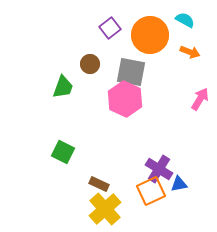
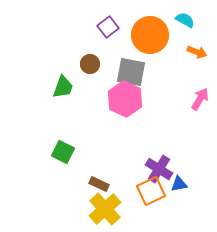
purple square: moved 2 px left, 1 px up
orange arrow: moved 7 px right
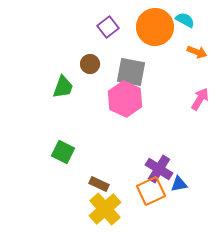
orange circle: moved 5 px right, 8 px up
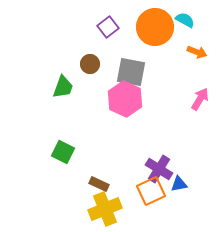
yellow cross: rotated 20 degrees clockwise
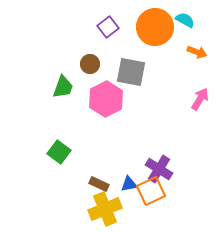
pink hexagon: moved 19 px left; rotated 8 degrees clockwise
green square: moved 4 px left; rotated 10 degrees clockwise
blue triangle: moved 50 px left
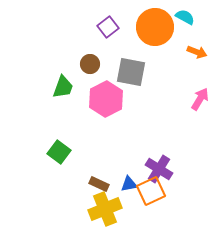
cyan semicircle: moved 3 px up
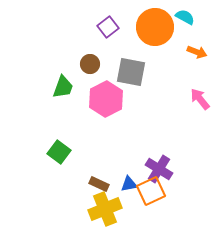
pink arrow: rotated 70 degrees counterclockwise
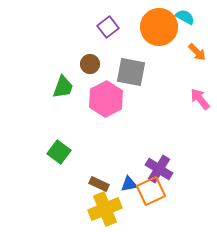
orange circle: moved 4 px right
orange arrow: rotated 24 degrees clockwise
